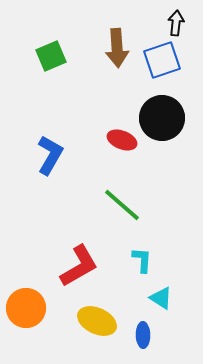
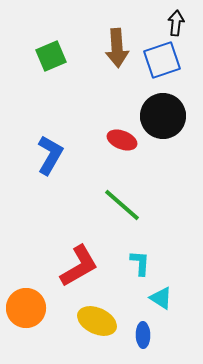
black circle: moved 1 px right, 2 px up
cyan L-shape: moved 2 px left, 3 px down
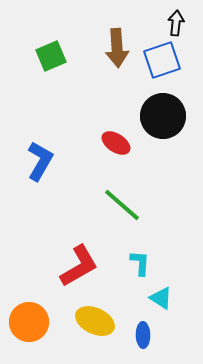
red ellipse: moved 6 px left, 3 px down; rotated 12 degrees clockwise
blue L-shape: moved 10 px left, 6 px down
orange circle: moved 3 px right, 14 px down
yellow ellipse: moved 2 px left
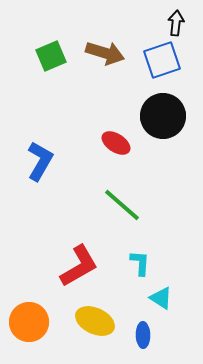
brown arrow: moved 12 px left, 5 px down; rotated 69 degrees counterclockwise
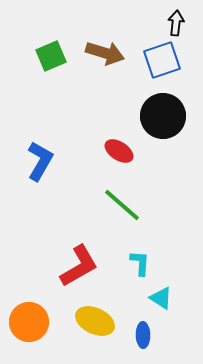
red ellipse: moved 3 px right, 8 px down
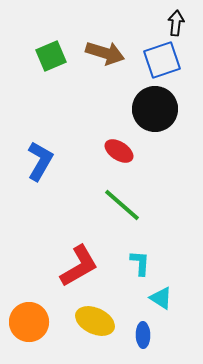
black circle: moved 8 px left, 7 px up
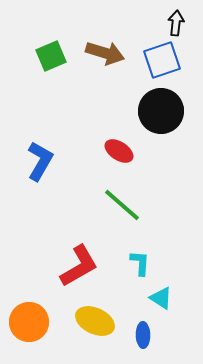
black circle: moved 6 px right, 2 px down
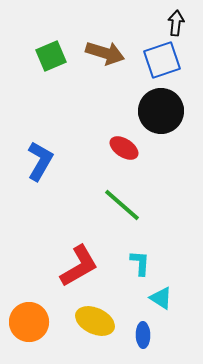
red ellipse: moved 5 px right, 3 px up
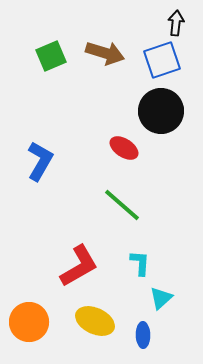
cyan triangle: rotated 45 degrees clockwise
